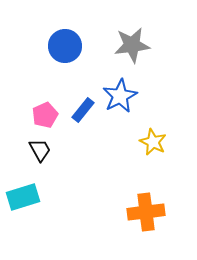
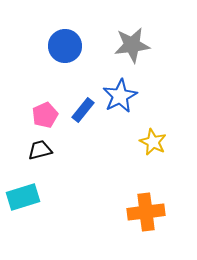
black trapezoid: rotated 75 degrees counterclockwise
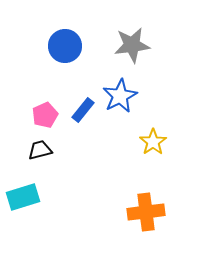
yellow star: rotated 12 degrees clockwise
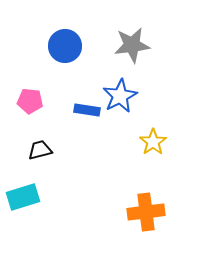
blue rectangle: moved 4 px right; rotated 60 degrees clockwise
pink pentagon: moved 15 px left, 14 px up; rotated 30 degrees clockwise
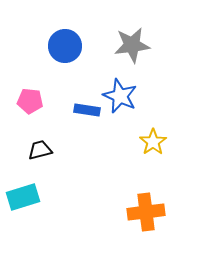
blue star: rotated 20 degrees counterclockwise
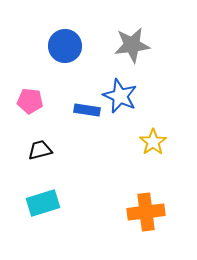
cyan rectangle: moved 20 px right, 6 px down
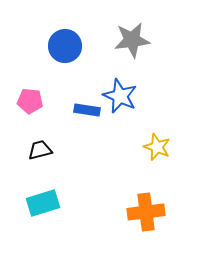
gray star: moved 5 px up
yellow star: moved 4 px right, 5 px down; rotated 16 degrees counterclockwise
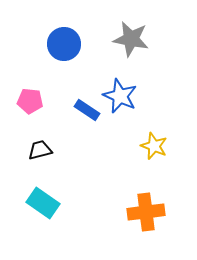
gray star: moved 1 px left, 1 px up; rotated 18 degrees clockwise
blue circle: moved 1 px left, 2 px up
blue rectangle: rotated 25 degrees clockwise
yellow star: moved 3 px left, 1 px up
cyan rectangle: rotated 52 degrees clockwise
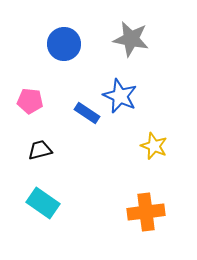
blue rectangle: moved 3 px down
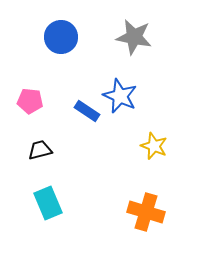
gray star: moved 3 px right, 2 px up
blue circle: moved 3 px left, 7 px up
blue rectangle: moved 2 px up
cyan rectangle: moved 5 px right; rotated 32 degrees clockwise
orange cross: rotated 24 degrees clockwise
